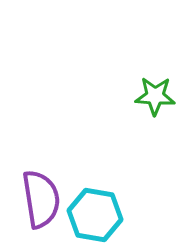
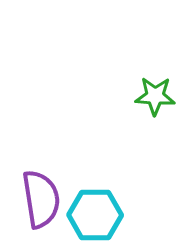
cyan hexagon: rotated 10 degrees counterclockwise
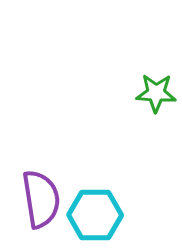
green star: moved 1 px right, 3 px up
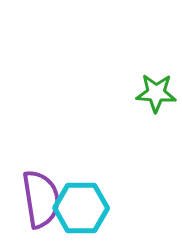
cyan hexagon: moved 14 px left, 7 px up
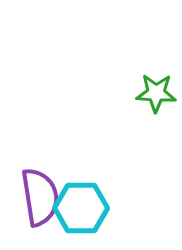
purple semicircle: moved 1 px left, 2 px up
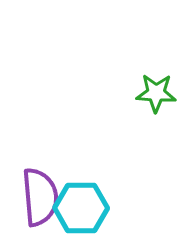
purple semicircle: rotated 4 degrees clockwise
